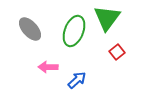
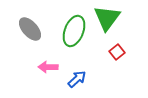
blue arrow: moved 1 px up
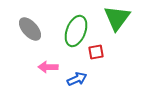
green triangle: moved 10 px right
green ellipse: moved 2 px right
red square: moved 21 px left; rotated 28 degrees clockwise
blue arrow: rotated 18 degrees clockwise
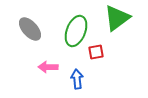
green triangle: rotated 16 degrees clockwise
blue arrow: rotated 72 degrees counterclockwise
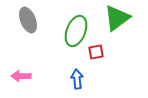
gray ellipse: moved 2 px left, 9 px up; rotated 20 degrees clockwise
pink arrow: moved 27 px left, 9 px down
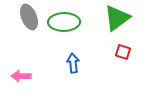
gray ellipse: moved 1 px right, 3 px up
green ellipse: moved 12 px left, 9 px up; rotated 68 degrees clockwise
red square: moved 27 px right; rotated 28 degrees clockwise
blue arrow: moved 4 px left, 16 px up
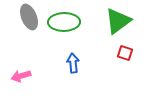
green triangle: moved 1 px right, 3 px down
red square: moved 2 px right, 1 px down
pink arrow: rotated 18 degrees counterclockwise
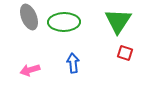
green triangle: rotated 20 degrees counterclockwise
pink arrow: moved 9 px right, 6 px up
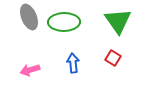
green triangle: rotated 8 degrees counterclockwise
red square: moved 12 px left, 5 px down; rotated 14 degrees clockwise
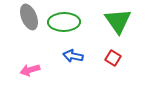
blue arrow: moved 7 px up; rotated 72 degrees counterclockwise
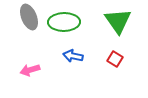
red square: moved 2 px right, 1 px down
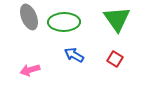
green triangle: moved 1 px left, 2 px up
blue arrow: moved 1 px right, 1 px up; rotated 18 degrees clockwise
